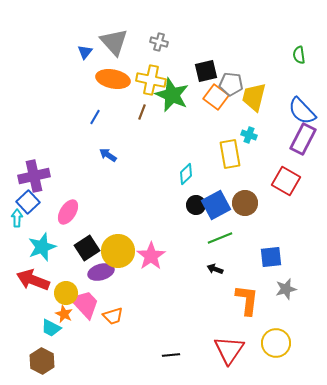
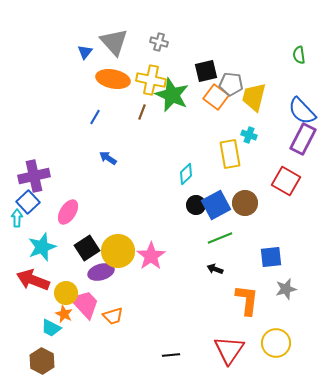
blue arrow at (108, 155): moved 3 px down
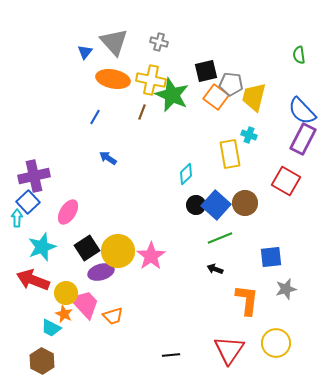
blue square at (216, 205): rotated 20 degrees counterclockwise
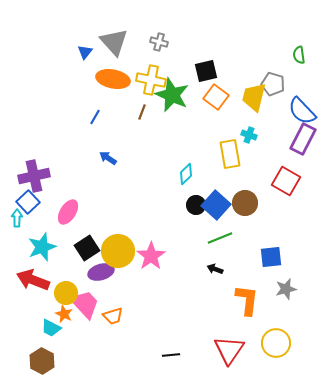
gray pentagon at (231, 84): moved 42 px right; rotated 10 degrees clockwise
